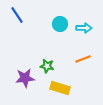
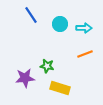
blue line: moved 14 px right
orange line: moved 2 px right, 5 px up
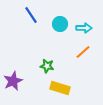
orange line: moved 2 px left, 2 px up; rotated 21 degrees counterclockwise
purple star: moved 12 px left, 3 px down; rotated 18 degrees counterclockwise
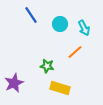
cyan arrow: rotated 63 degrees clockwise
orange line: moved 8 px left
purple star: moved 1 px right, 2 px down
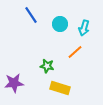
cyan arrow: rotated 42 degrees clockwise
purple star: rotated 18 degrees clockwise
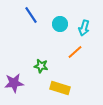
green star: moved 6 px left
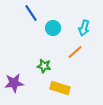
blue line: moved 2 px up
cyan circle: moved 7 px left, 4 px down
green star: moved 3 px right
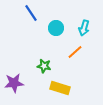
cyan circle: moved 3 px right
